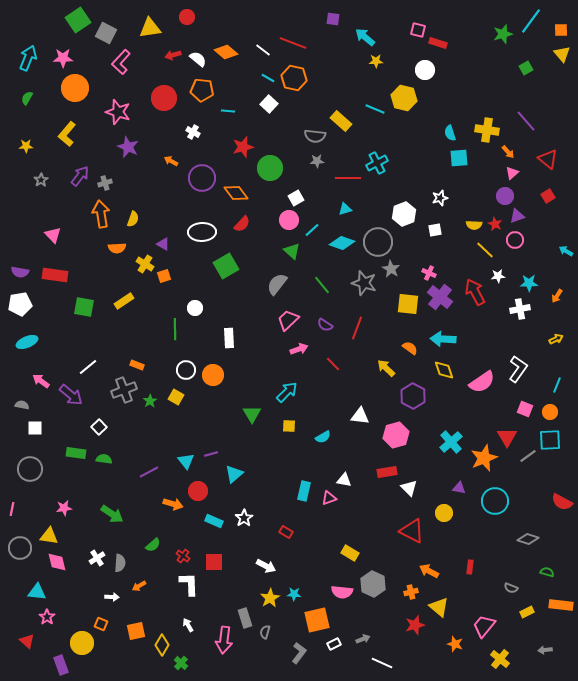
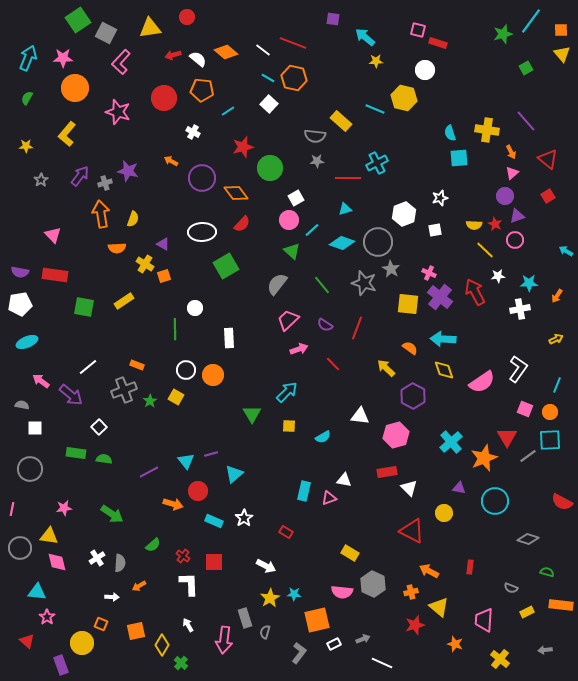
cyan line at (228, 111): rotated 40 degrees counterclockwise
purple star at (128, 147): moved 24 px down; rotated 10 degrees counterclockwise
orange arrow at (508, 152): moved 3 px right; rotated 16 degrees clockwise
pink trapezoid at (484, 626): moved 6 px up; rotated 35 degrees counterclockwise
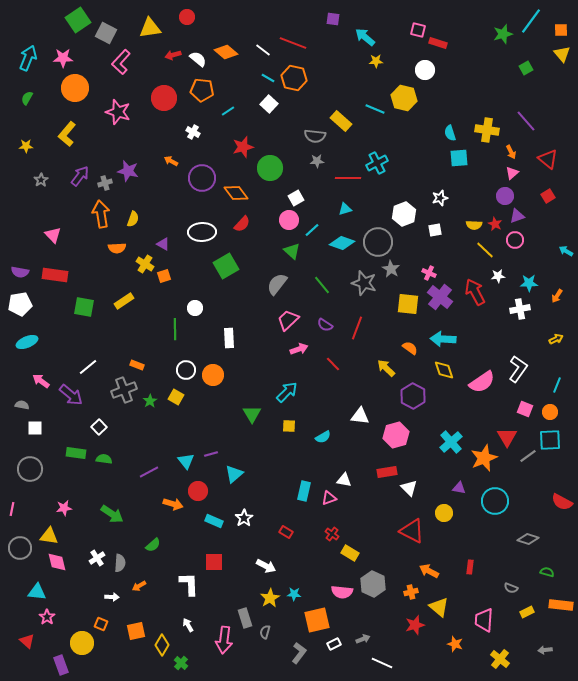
red cross at (183, 556): moved 149 px right, 22 px up
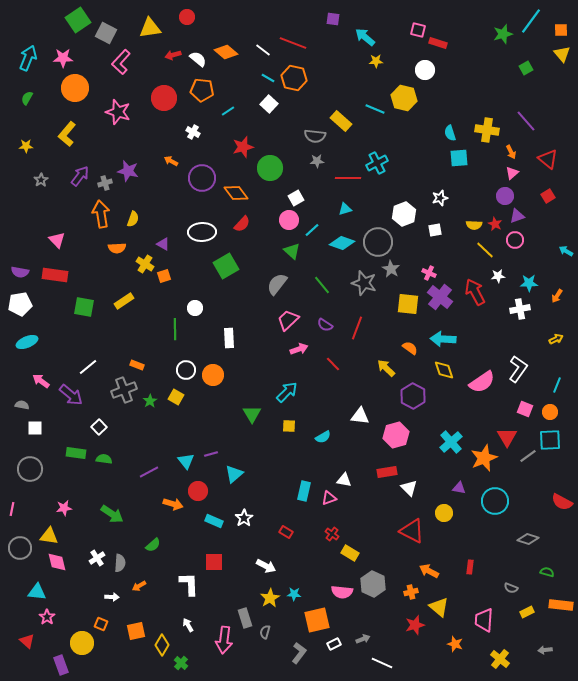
pink triangle at (53, 235): moved 4 px right, 5 px down
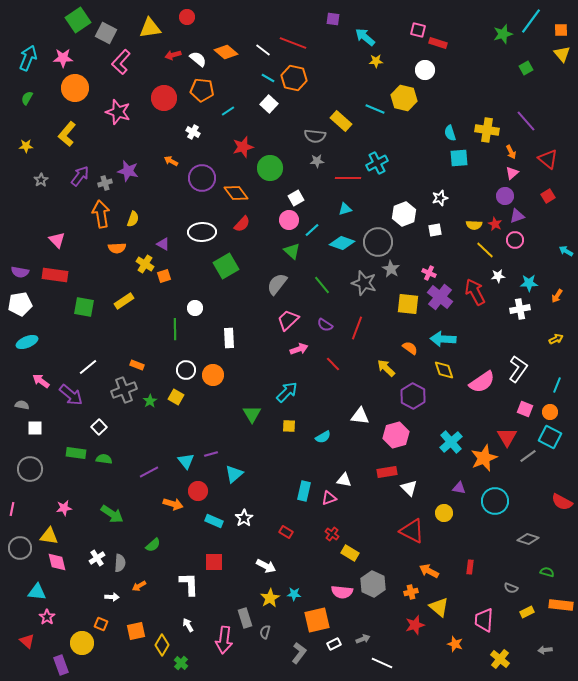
cyan square at (550, 440): moved 3 px up; rotated 30 degrees clockwise
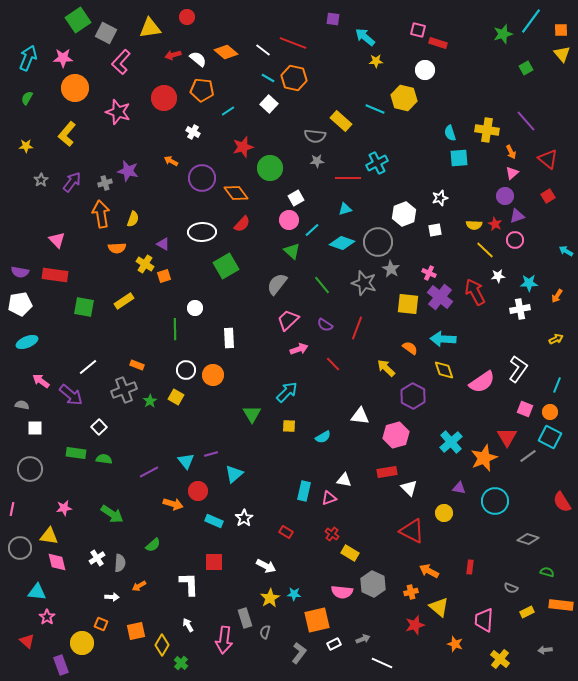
purple arrow at (80, 176): moved 8 px left, 6 px down
red semicircle at (562, 502): rotated 30 degrees clockwise
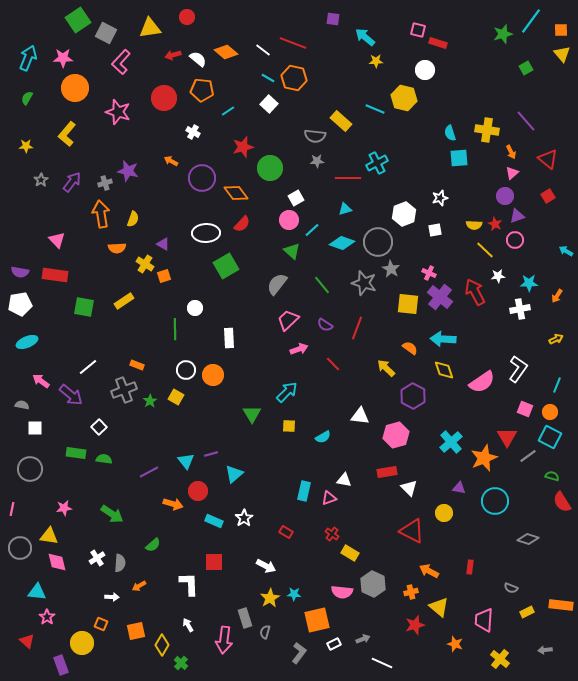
white ellipse at (202, 232): moved 4 px right, 1 px down
green semicircle at (547, 572): moved 5 px right, 96 px up
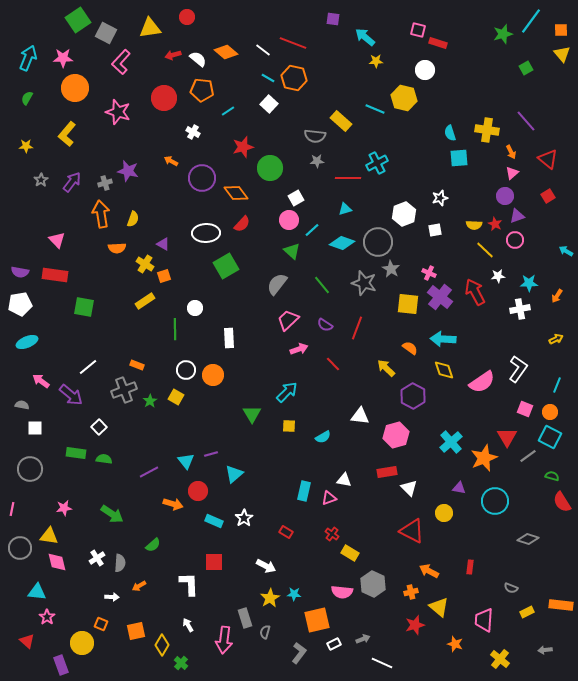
yellow rectangle at (124, 301): moved 21 px right
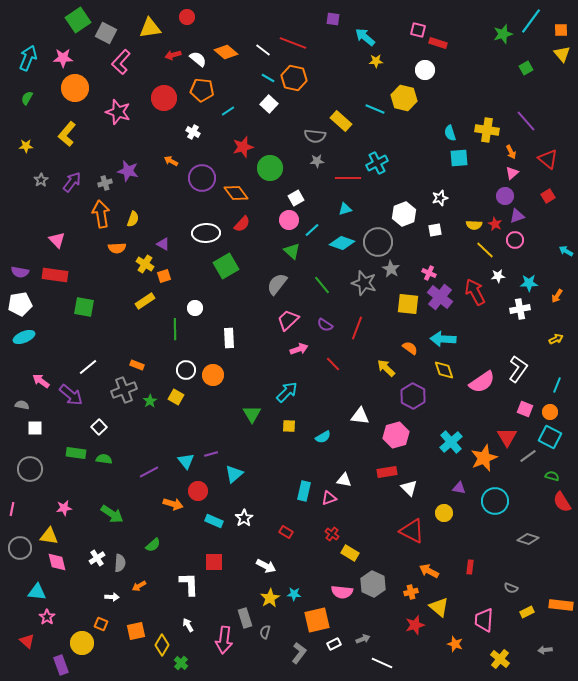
cyan ellipse at (27, 342): moved 3 px left, 5 px up
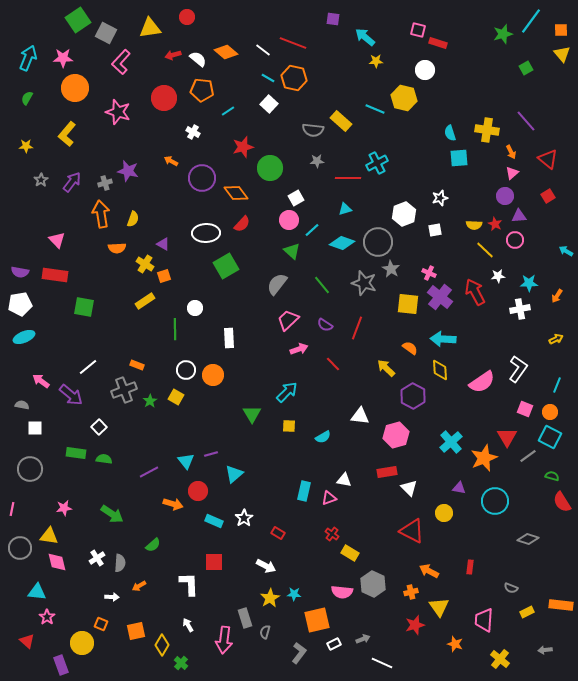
gray semicircle at (315, 136): moved 2 px left, 6 px up
purple triangle at (517, 216): moved 2 px right; rotated 14 degrees clockwise
yellow diamond at (444, 370): moved 4 px left; rotated 15 degrees clockwise
red rectangle at (286, 532): moved 8 px left, 1 px down
yellow triangle at (439, 607): rotated 15 degrees clockwise
